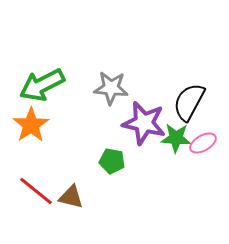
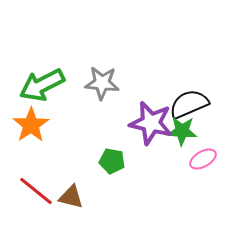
gray star: moved 9 px left, 5 px up
black semicircle: moved 2 px down; rotated 39 degrees clockwise
purple star: moved 7 px right
green star: moved 6 px right, 7 px up
pink ellipse: moved 16 px down
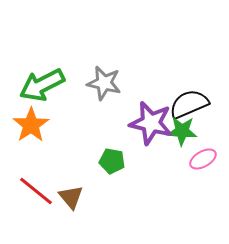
gray star: moved 2 px right; rotated 8 degrees clockwise
brown triangle: rotated 36 degrees clockwise
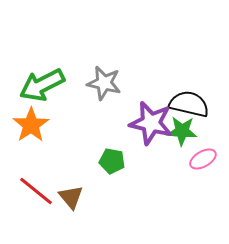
black semicircle: rotated 36 degrees clockwise
